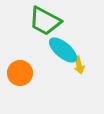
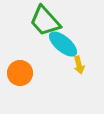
green trapezoid: rotated 20 degrees clockwise
cyan ellipse: moved 6 px up
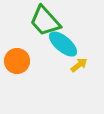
yellow arrow: rotated 114 degrees counterclockwise
orange circle: moved 3 px left, 12 px up
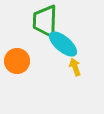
green trapezoid: rotated 44 degrees clockwise
yellow arrow: moved 4 px left, 2 px down; rotated 72 degrees counterclockwise
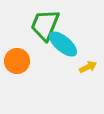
green trapezoid: moved 4 px down; rotated 20 degrees clockwise
yellow arrow: moved 13 px right; rotated 84 degrees clockwise
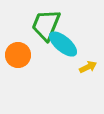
green trapezoid: moved 1 px right
orange circle: moved 1 px right, 6 px up
